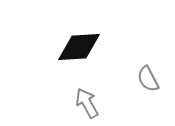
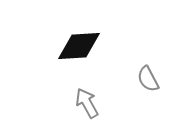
black diamond: moved 1 px up
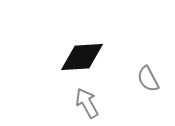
black diamond: moved 3 px right, 11 px down
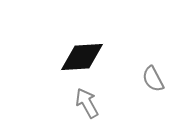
gray semicircle: moved 5 px right
